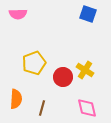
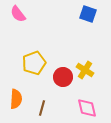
pink semicircle: rotated 54 degrees clockwise
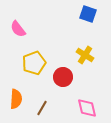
pink semicircle: moved 15 px down
yellow cross: moved 15 px up
brown line: rotated 14 degrees clockwise
